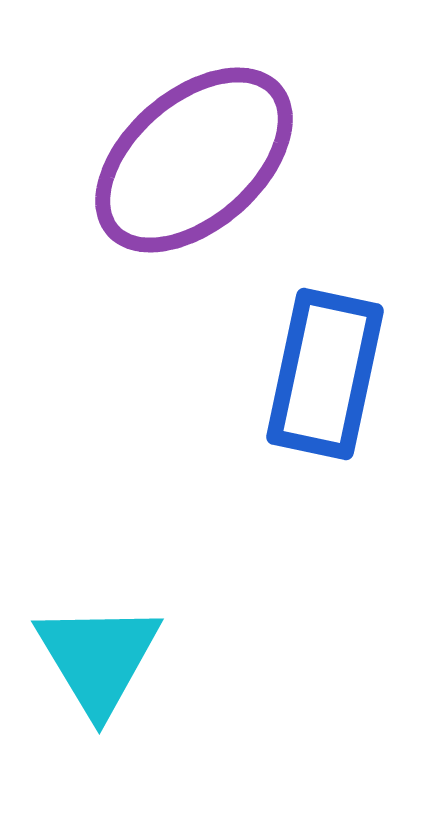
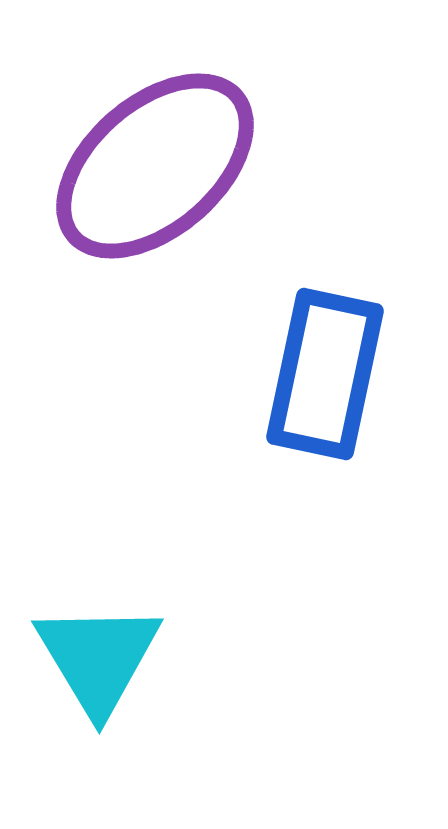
purple ellipse: moved 39 px left, 6 px down
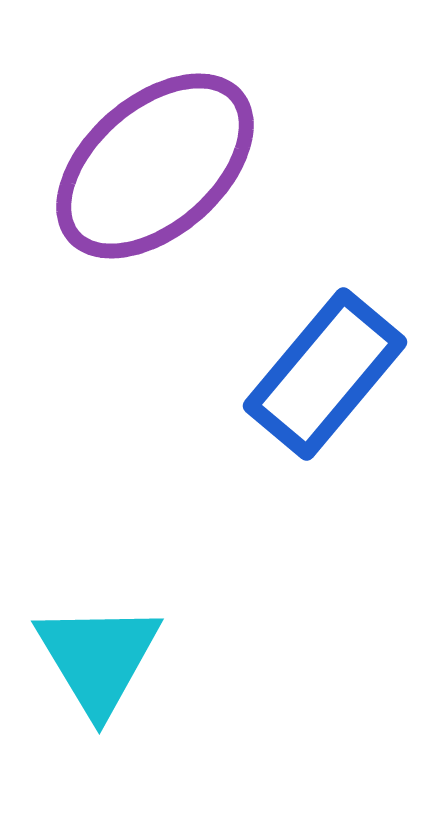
blue rectangle: rotated 28 degrees clockwise
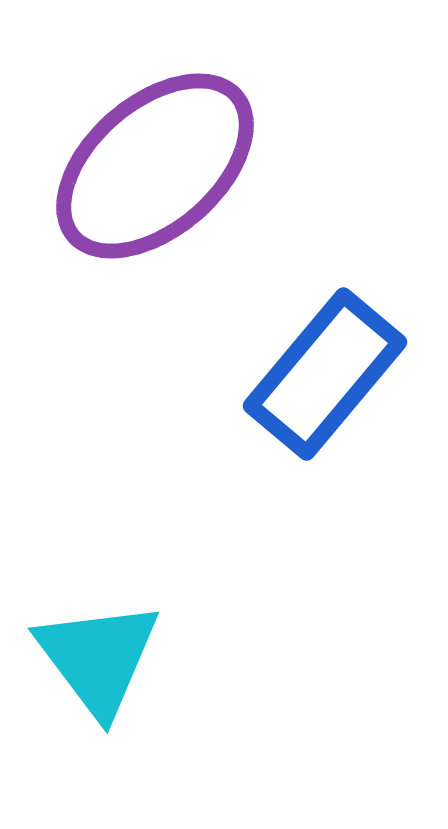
cyan triangle: rotated 6 degrees counterclockwise
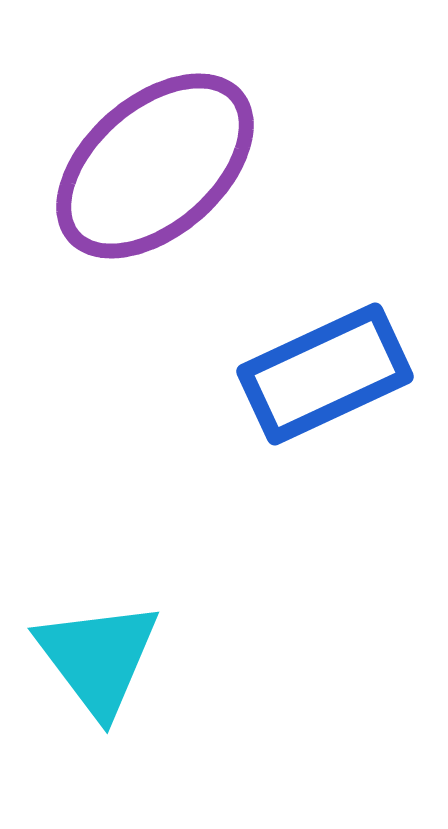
blue rectangle: rotated 25 degrees clockwise
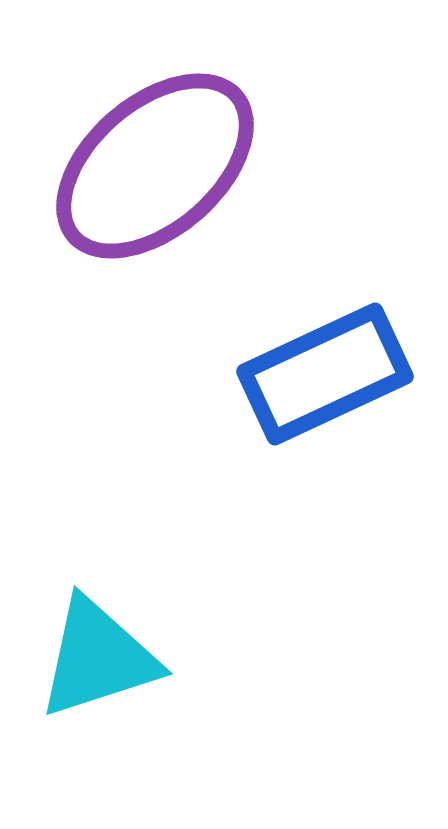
cyan triangle: rotated 49 degrees clockwise
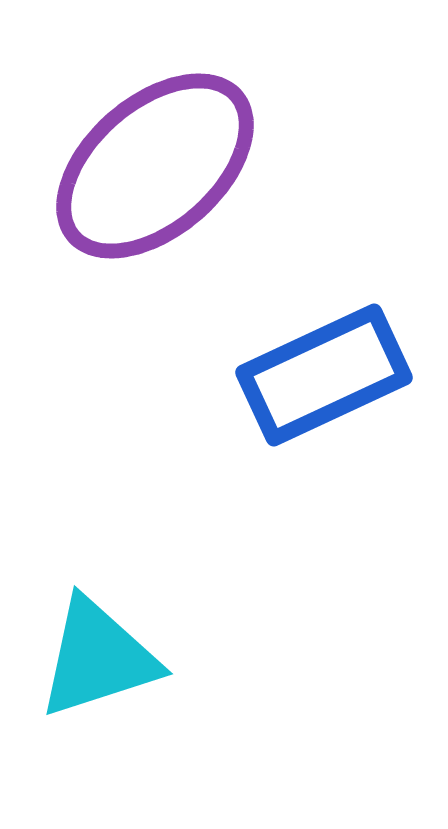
blue rectangle: moved 1 px left, 1 px down
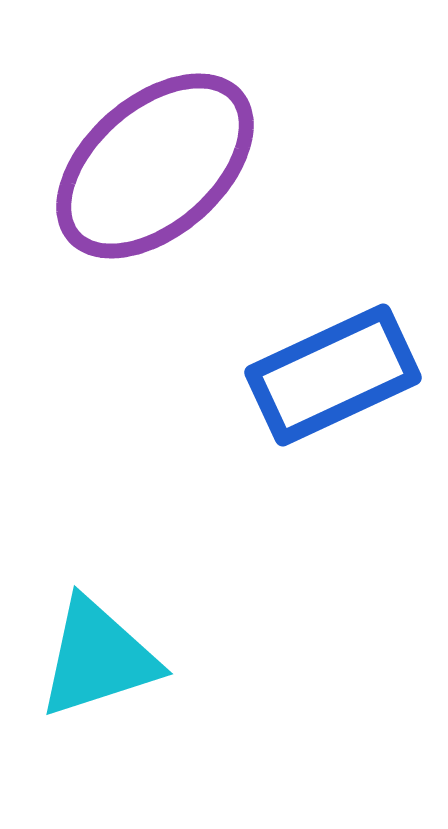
blue rectangle: moved 9 px right
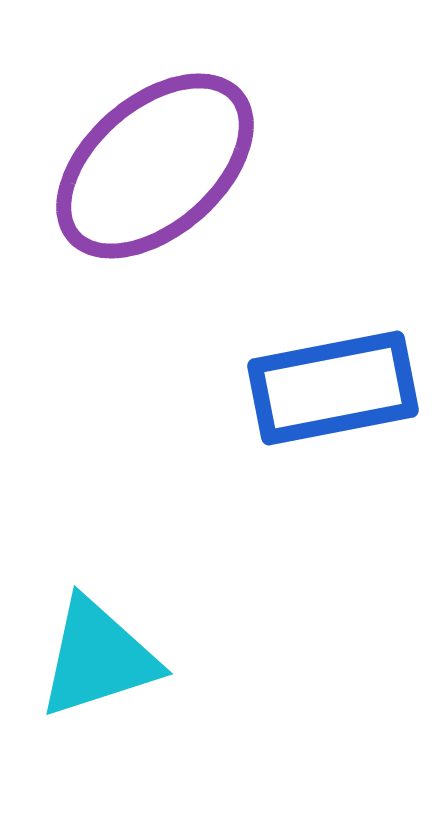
blue rectangle: moved 13 px down; rotated 14 degrees clockwise
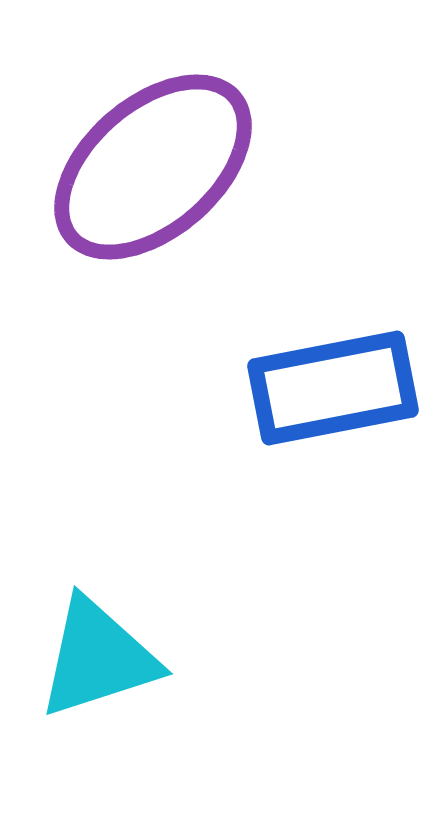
purple ellipse: moved 2 px left, 1 px down
